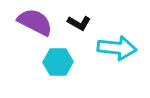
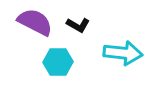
black L-shape: moved 1 px left, 2 px down
cyan arrow: moved 6 px right, 5 px down
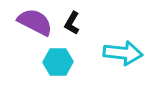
black L-shape: moved 6 px left, 2 px up; rotated 90 degrees clockwise
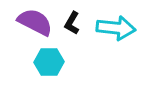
cyan arrow: moved 7 px left, 25 px up
cyan hexagon: moved 9 px left
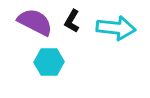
black L-shape: moved 2 px up
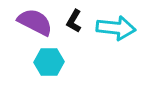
black L-shape: moved 2 px right
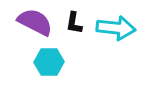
black L-shape: moved 2 px down; rotated 20 degrees counterclockwise
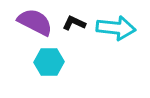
black L-shape: rotated 105 degrees clockwise
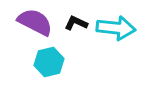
black L-shape: moved 2 px right
cyan hexagon: rotated 12 degrees counterclockwise
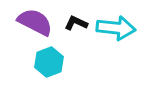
cyan hexagon: rotated 8 degrees counterclockwise
